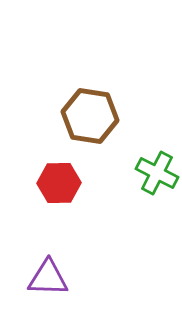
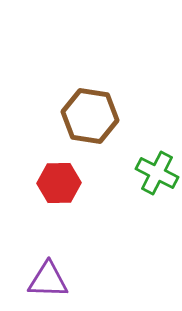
purple triangle: moved 2 px down
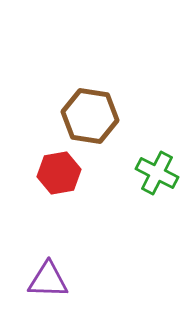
red hexagon: moved 10 px up; rotated 9 degrees counterclockwise
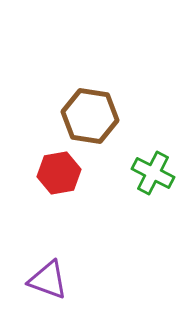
green cross: moved 4 px left
purple triangle: rotated 18 degrees clockwise
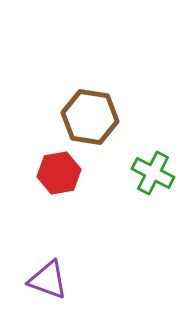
brown hexagon: moved 1 px down
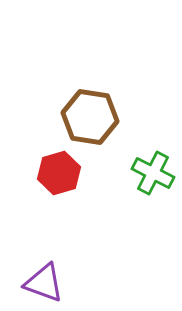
red hexagon: rotated 6 degrees counterclockwise
purple triangle: moved 4 px left, 3 px down
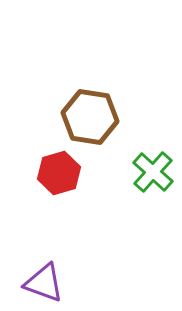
green cross: moved 1 px up; rotated 15 degrees clockwise
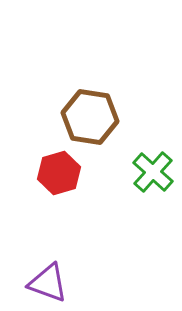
purple triangle: moved 4 px right
